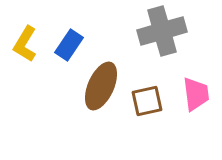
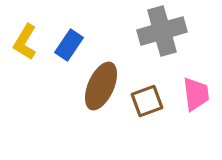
yellow L-shape: moved 2 px up
brown square: rotated 8 degrees counterclockwise
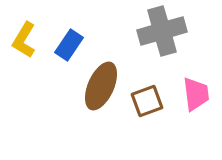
yellow L-shape: moved 1 px left, 2 px up
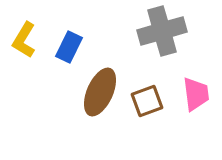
blue rectangle: moved 2 px down; rotated 8 degrees counterclockwise
brown ellipse: moved 1 px left, 6 px down
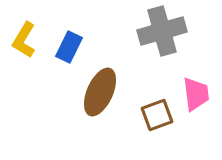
brown square: moved 10 px right, 14 px down
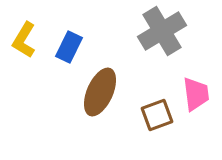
gray cross: rotated 15 degrees counterclockwise
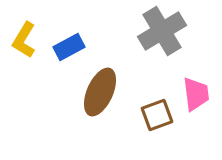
blue rectangle: rotated 36 degrees clockwise
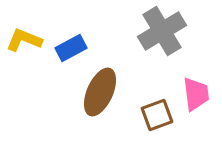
yellow L-shape: rotated 81 degrees clockwise
blue rectangle: moved 2 px right, 1 px down
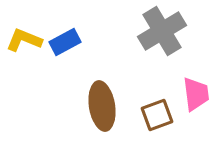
blue rectangle: moved 6 px left, 6 px up
brown ellipse: moved 2 px right, 14 px down; rotated 33 degrees counterclockwise
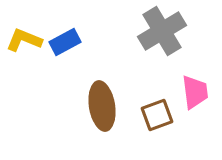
pink trapezoid: moved 1 px left, 2 px up
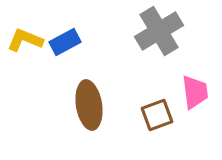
gray cross: moved 3 px left
yellow L-shape: moved 1 px right
brown ellipse: moved 13 px left, 1 px up
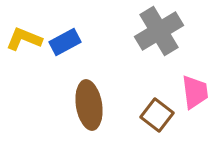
yellow L-shape: moved 1 px left, 1 px up
brown square: rotated 32 degrees counterclockwise
